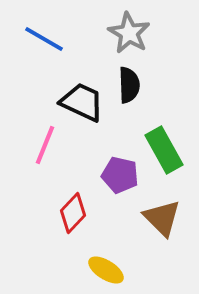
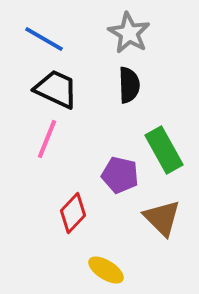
black trapezoid: moved 26 px left, 13 px up
pink line: moved 2 px right, 6 px up
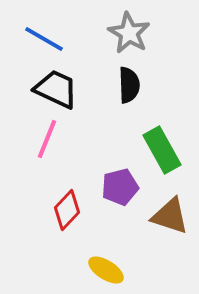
green rectangle: moved 2 px left
purple pentagon: moved 12 px down; rotated 27 degrees counterclockwise
red diamond: moved 6 px left, 3 px up
brown triangle: moved 8 px right, 2 px up; rotated 27 degrees counterclockwise
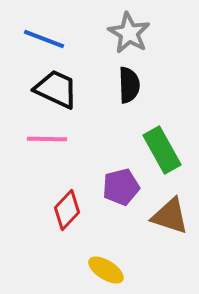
blue line: rotated 9 degrees counterclockwise
pink line: rotated 69 degrees clockwise
purple pentagon: moved 1 px right
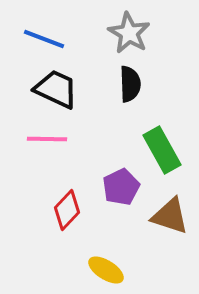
black semicircle: moved 1 px right, 1 px up
purple pentagon: rotated 12 degrees counterclockwise
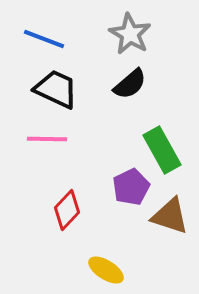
gray star: moved 1 px right, 1 px down
black semicircle: rotated 51 degrees clockwise
purple pentagon: moved 10 px right
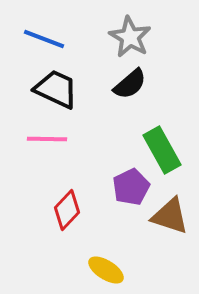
gray star: moved 3 px down
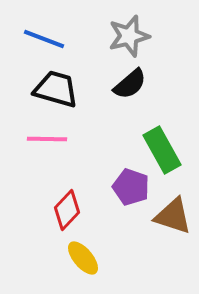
gray star: moved 1 px left, 1 px up; rotated 27 degrees clockwise
black trapezoid: rotated 9 degrees counterclockwise
purple pentagon: rotated 27 degrees counterclockwise
brown triangle: moved 3 px right
yellow ellipse: moved 23 px left, 12 px up; rotated 18 degrees clockwise
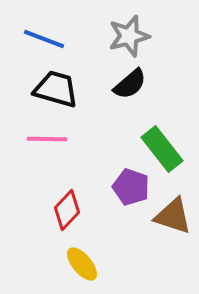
green rectangle: moved 1 px up; rotated 9 degrees counterclockwise
yellow ellipse: moved 1 px left, 6 px down
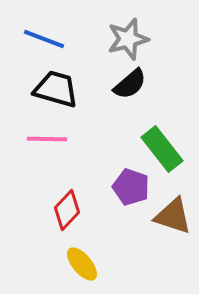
gray star: moved 1 px left, 3 px down
